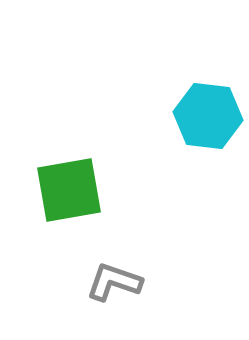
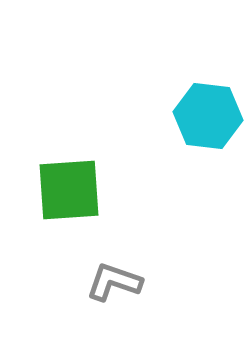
green square: rotated 6 degrees clockwise
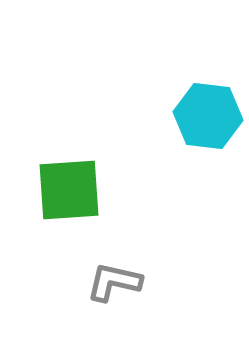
gray L-shape: rotated 6 degrees counterclockwise
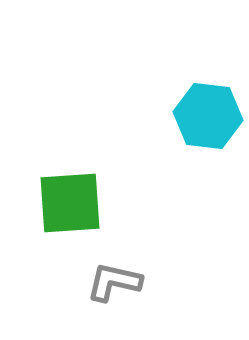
green square: moved 1 px right, 13 px down
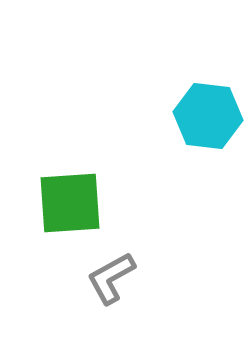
gray L-shape: moved 3 px left, 4 px up; rotated 42 degrees counterclockwise
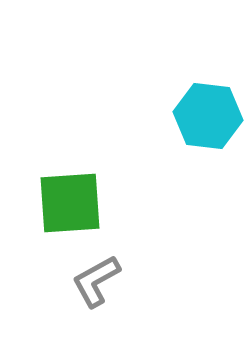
gray L-shape: moved 15 px left, 3 px down
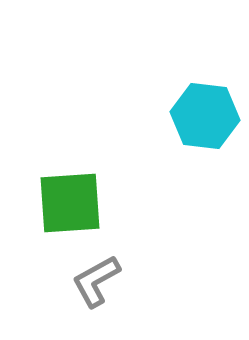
cyan hexagon: moved 3 px left
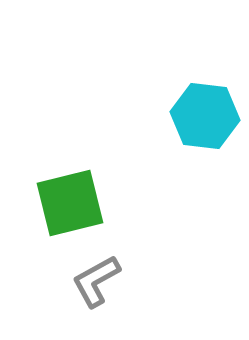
green square: rotated 10 degrees counterclockwise
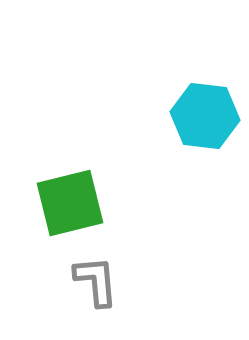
gray L-shape: rotated 114 degrees clockwise
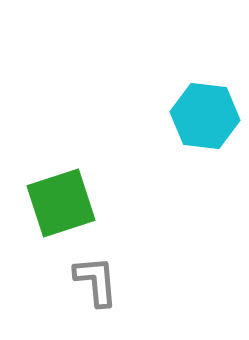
green square: moved 9 px left; rotated 4 degrees counterclockwise
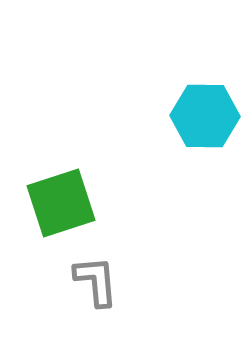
cyan hexagon: rotated 6 degrees counterclockwise
